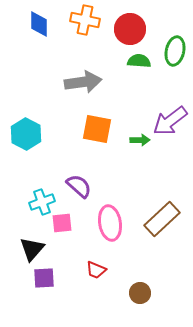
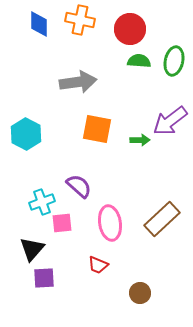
orange cross: moved 5 px left
green ellipse: moved 1 px left, 10 px down
gray arrow: moved 5 px left
red trapezoid: moved 2 px right, 5 px up
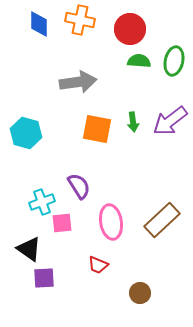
cyan hexagon: moved 1 px up; rotated 12 degrees counterclockwise
green arrow: moved 7 px left, 18 px up; rotated 84 degrees clockwise
purple semicircle: rotated 16 degrees clockwise
brown rectangle: moved 1 px down
pink ellipse: moved 1 px right, 1 px up
black triangle: moved 3 px left; rotated 36 degrees counterclockwise
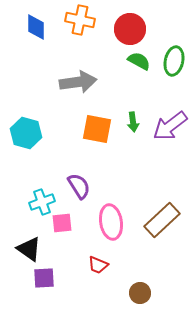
blue diamond: moved 3 px left, 3 px down
green semicircle: rotated 25 degrees clockwise
purple arrow: moved 5 px down
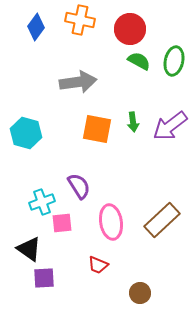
blue diamond: rotated 36 degrees clockwise
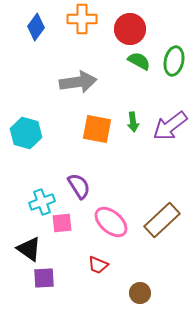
orange cross: moved 2 px right, 1 px up; rotated 12 degrees counterclockwise
pink ellipse: rotated 40 degrees counterclockwise
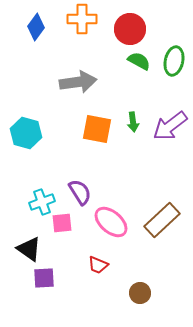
purple semicircle: moved 1 px right, 6 px down
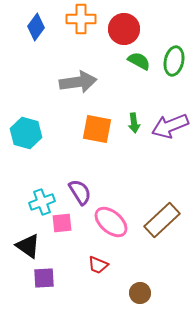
orange cross: moved 1 px left
red circle: moved 6 px left
green arrow: moved 1 px right, 1 px down
purple arrow: rotated 15 degrees clockwise
black triangle: moved 1 px left, 3 px up
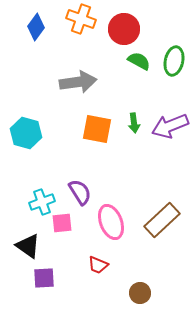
orange cross: rotated 20 degrees clockwise
pink ellipse: rotated 28 degrees clockwise
